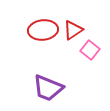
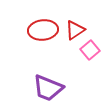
red triangle: moved 2 px right
pink square: rotated 12 degrees clockwise
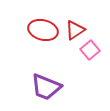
red ellipse: rotated 20 degrees clockwise
purple trapezoid: moved 2 px left, 1 px up
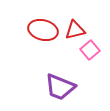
red triangle: rotated 20 degrees clockwise
purple trapezoid: moved 14 px right
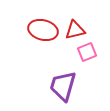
pink square: moved 3 px left, 2 px down; rotated 18 degrees clockwise
purple trapezoid: moved 3 px right, 1 px up; rotated 84 degrees clockwise
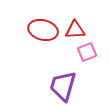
red triangle: rotated 10 degrees clockwise
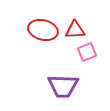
purple trapezoid: rotated 104 degrees counterclockwise
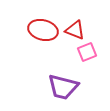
red triangle: rotated 25 degrees clockwise
purple trapezoid: moved 1 px down; rotated 12 degrees clockwise
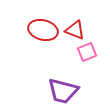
purple trapezoid: moved 4 px down
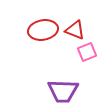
red ellipse: rotated 24 degrees counterclockwise
purple trapezoid: rotated 12 degrees counterclockwise
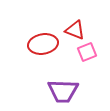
red ellipse: moved 14 px down
